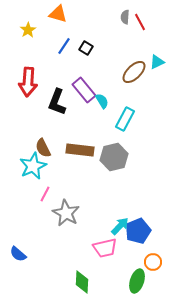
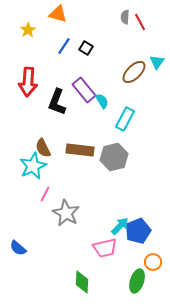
cyan triangle: rotated 28 degrees counterclockwise
blue semicircle: moved 6 px up
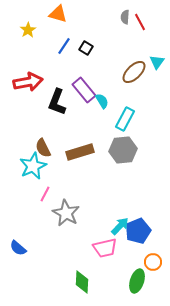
red arrow: rotated 104 degrees counterclockwise
brown rectangle: moved 2 px down; rotated 24 degrees counterclockwise
gray hexagon: moved 9 px right, 7 px up; rotated 8 degrees clockwise
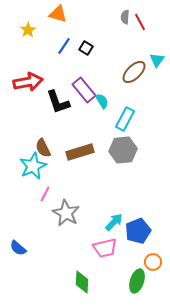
cyan triangle: moved 2 px up
black L-shape: moved 1 px right; rotated 40 degrees counterclockwise
cyan arrow: moved 6 px left, 4 px up
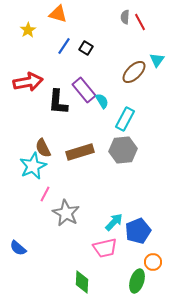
black L-shape: rotated 24 degrees clockwise
